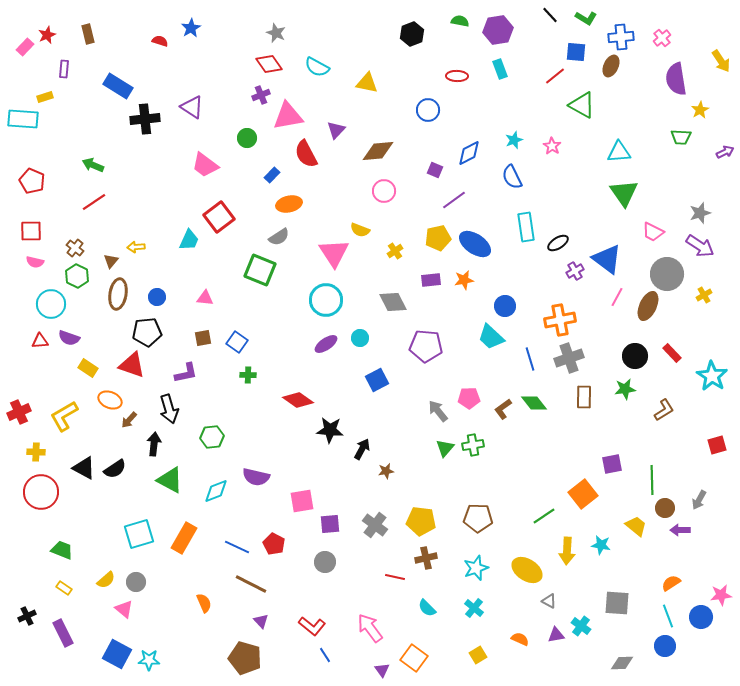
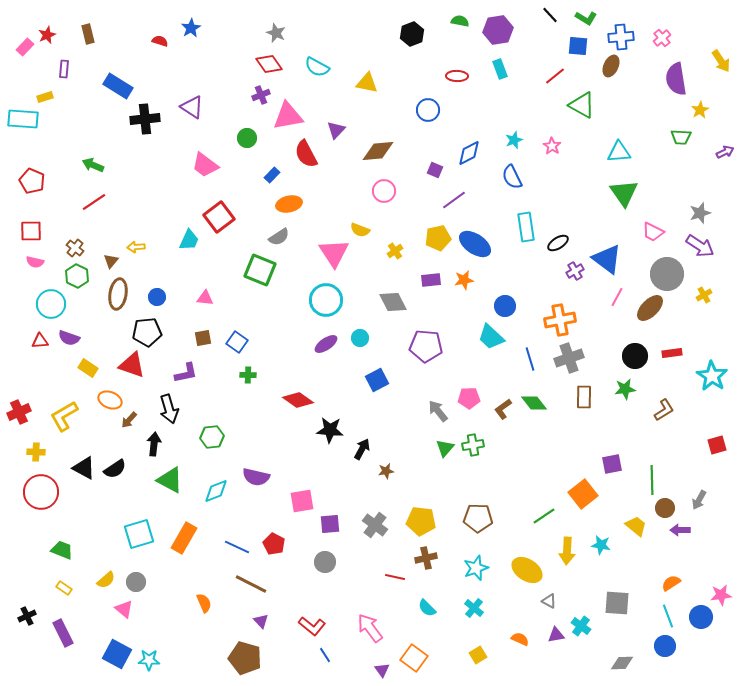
blue square at (576, 52): moved 2 px right, 6 px up
brown ellipse at (648, 306): moved 2 px right, 2 px down; rotated 20 degrees clockwise
red rectangle at (672, 353): rotated 54 degrees counterclockwise
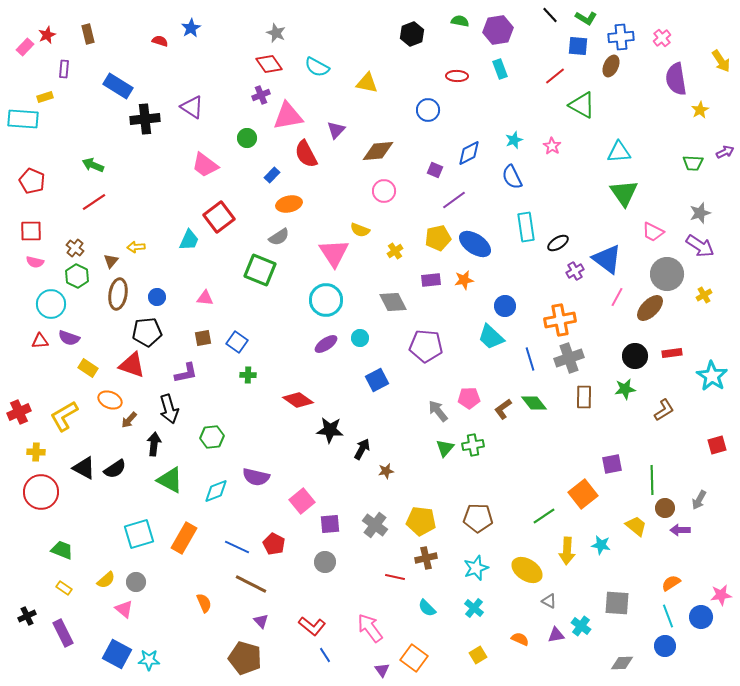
green trapezoid at (681, 137): moved 12 px right, 26 px down
pink square at (302, 501): rotated 30 degrees counterclockwise
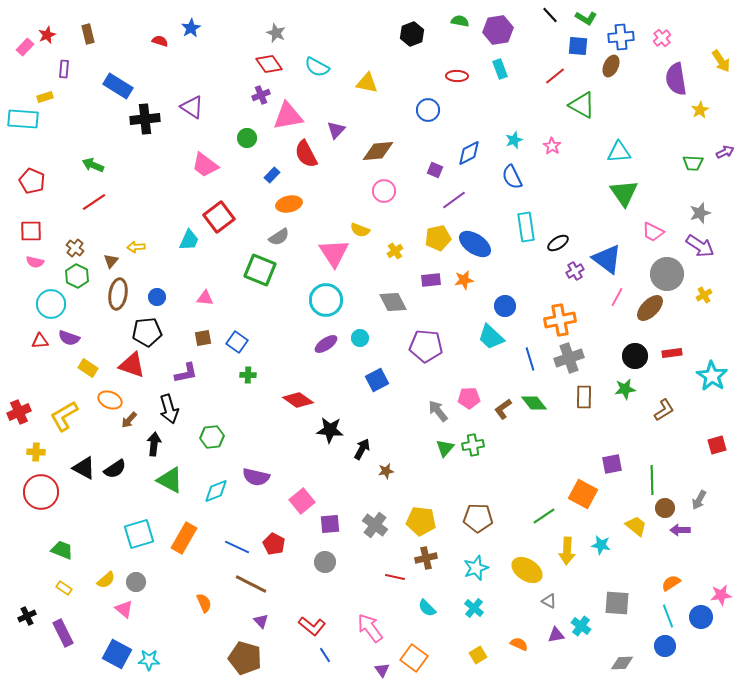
orange square at (583, 494): rotated 24 degrees counterclockwise
orange semicircle at (520, 639): moved 1 px left, 5 px down
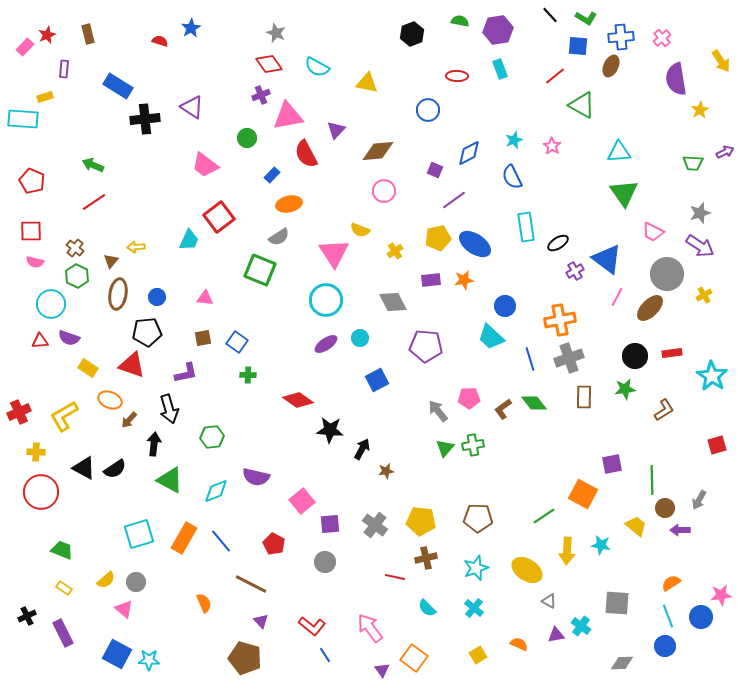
blue line at (237, 547): moved 16 px left, 6 px up; rotated 25 degrees clockwise
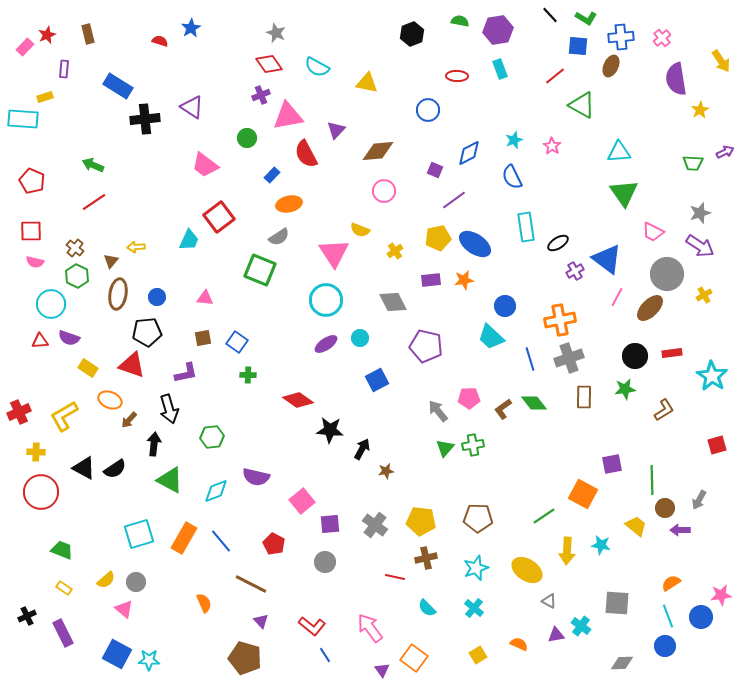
purple pentagon at (426, 346): rotated 8 degrees clockwise
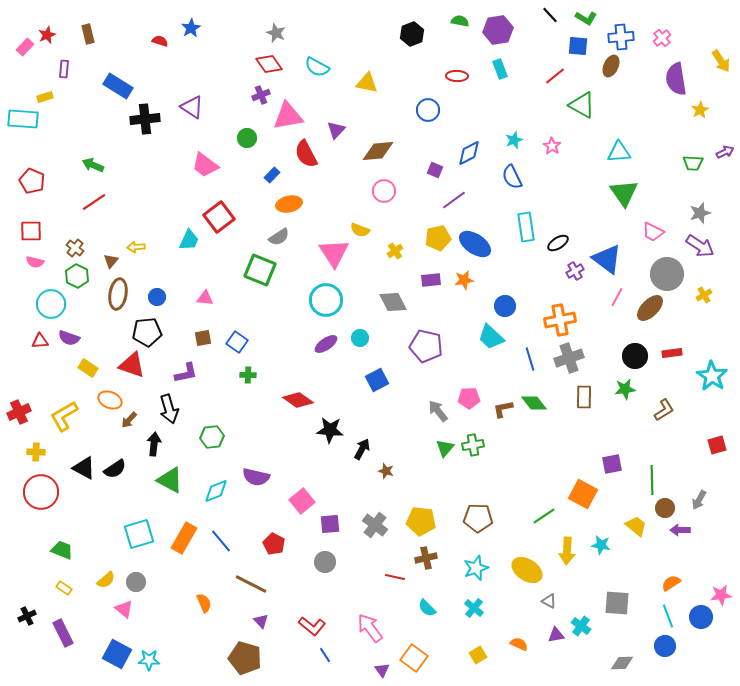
brown L-shape at (503, 409): rotated 25 degrees clockwise
brown star at (386, 471): rotated 28 degrees clockwise
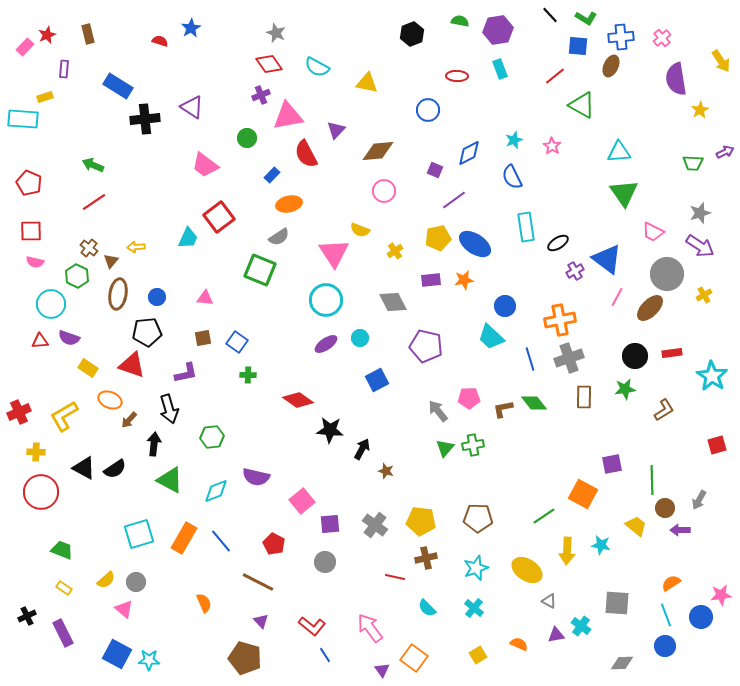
red pentagon at (32, 181): moved 3 px left, 2 px down
cyan trapezoid at (189, 240): moved 1 px left, 2 px up
brown cross at (75, 248): moved 14 px right
brown line at (251, 584): moved 7 px right, 2 px up
cyan line at (668, 616): moved 2 px left, 1 px up
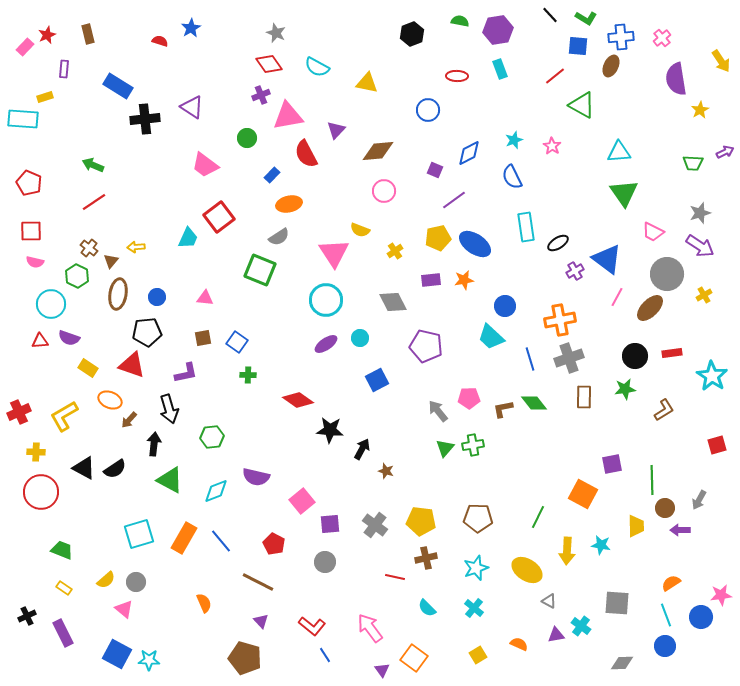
green line at (544, 516): moved 6 px left, 1 px down; rotated 30 degrees counterclockwise
yellow trapezoid at (636, 526): rotated 50 degrees clockwise
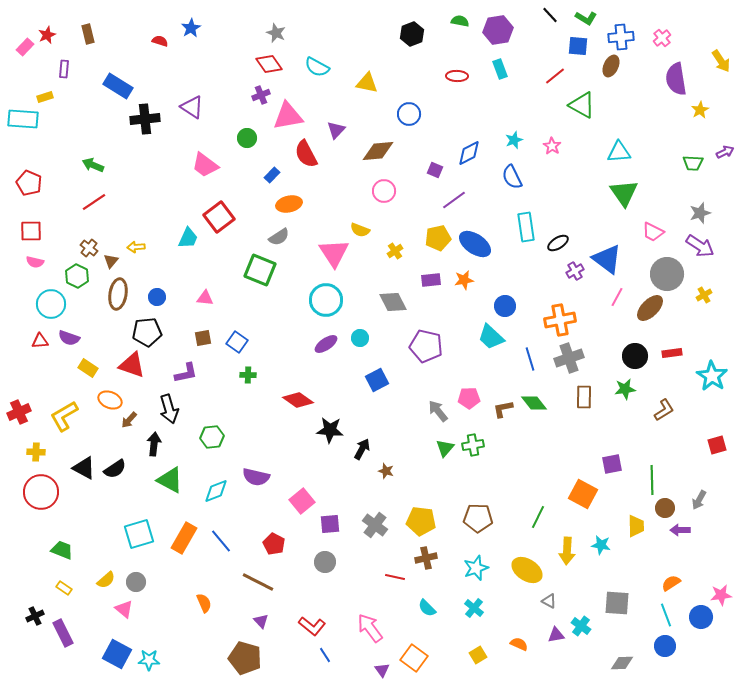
blue circle at (428, 110): moved 19 px left, 4 px down
black cross at (27, 616): moved 8 px right
